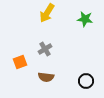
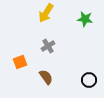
yellow arrow: moved 1 px left
gray cross: moved 3 px right, 3 px up
brown semicircle: rotated 133 degrees counterclockwise
black circle: moved 3 px right, 1 px up
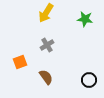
gray cross: moved 1 px left, 1 px up
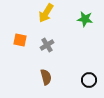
orange square: moved 22 px up; rotated 32 degrees clockwise
brown semicircle: rotated 21 degrees clockwise
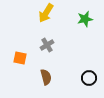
green star: rotated 21 degrees counterclockwise
orange square: moved 18 px down
black circle: moved 2 px up
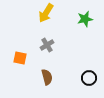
brown semicircle: moved 1 px right
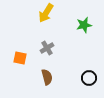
green star: moved 1 px left, 6 px down
gray cross: moved 3 px down
